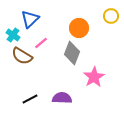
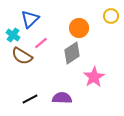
gray diamond: rotated 35 degrees clockwise
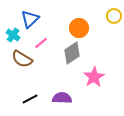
yellow circle: moved 3 px right
brown semicircle: moved 3 px down
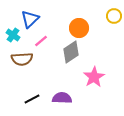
pink line: moved 2 px up
gray diamond: moved 1 px left, 1 px up
brown semicircle: rotated 35 degrees counterclockwise
black line: moved 2 px right
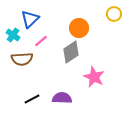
yellow circle: moved 2 px up
pink star: rotated 15 degrees counterclockwise
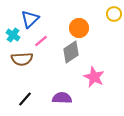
black line: moved 7 px left; rotated 21 degrees counterclockwise
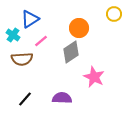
blue triangle: rotated 12 degrees clockwise
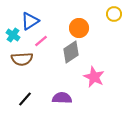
blue triangle: moved 2 px down
